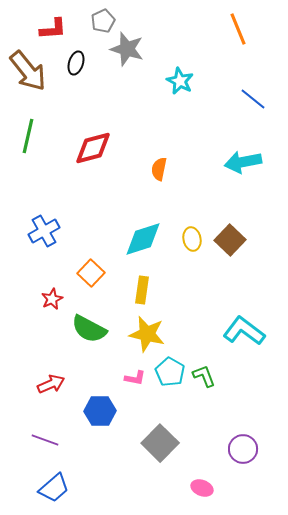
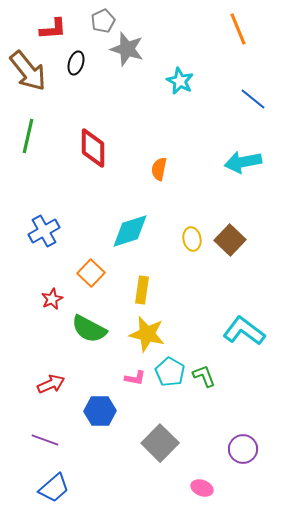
red diamond: rotated 75 degrees counterclockwise
cyan diamond: moved 13 px left, 8 px up
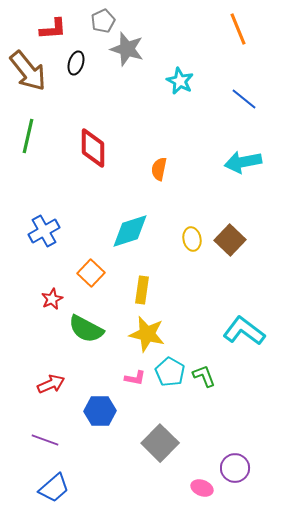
blue line: moved 9 px left
green semicircle: moved 3 px left
purple circle: moved 8 px left, 19 px down
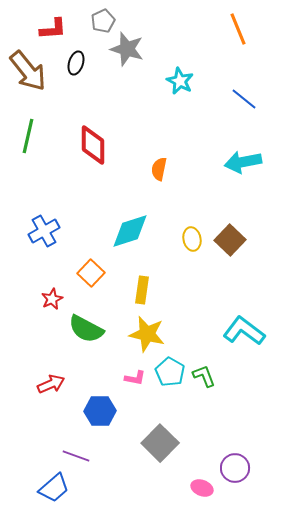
red diamond: moved 3 px up
purple line: moved 31 px right, 16 px down
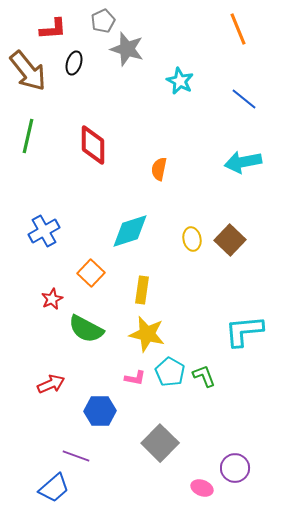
black ellipse: moved 2 px left
cyan L-shape: rotated 42 degrees counterclockwise
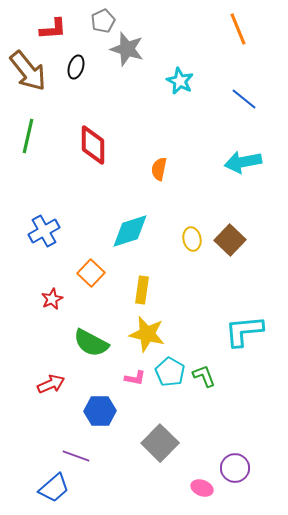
black ellipse: moved 2 px right, 4 px down
green semicircle: moved 5 px right, 14 px down
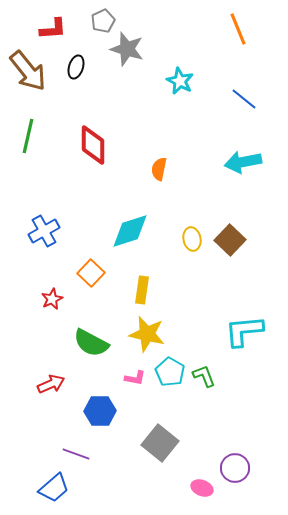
gray square: rotated 6 degrees counterclockwise
purple line: moved 2 px up
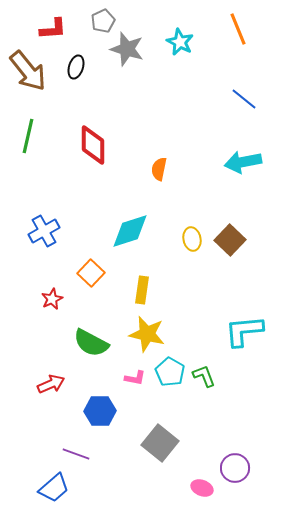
cyan star: moved 39 px up
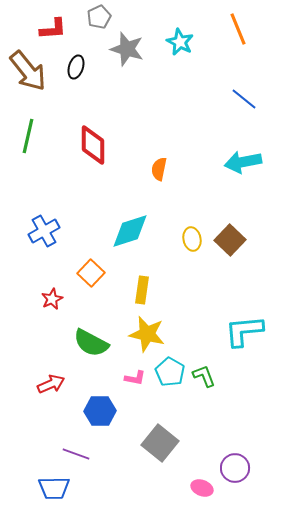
gray pentagon: moved 4 px left, 4 px up
blue trapezoid: rotated 40 degrees clockwise
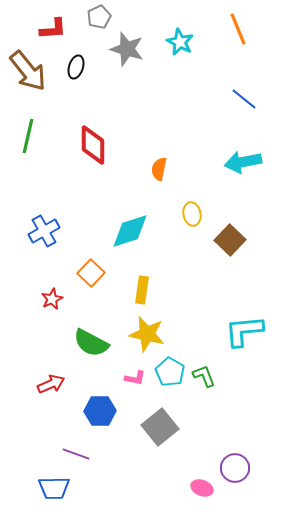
yellow ellipse: moved 25 px up
gray square: moved 16 px up; rotated 12 degrees clockwise
